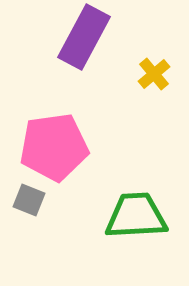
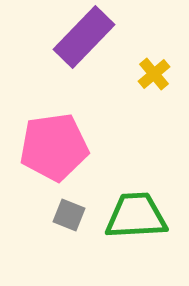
purple rectangle: rotated 16 degrees clockwise
gray square: moved 40 px right, 15 px down
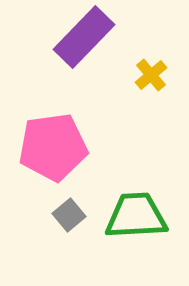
yellow cross: moved 3 px left, 1 px down
pink pentagon: moved 1 px left
gray square: rotated 28 degrees clockwise
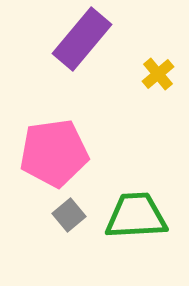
purple rectangle: moved 2 px left, 2 px down; rotated 4 degrees counterclockwise
yellow cross: moved 7 px right, 1 px up
pink pentagon: moved 1 px right, 6 px down
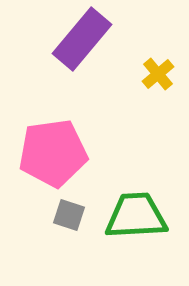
pink pentagon: moved 1 px left
gray square: rotated 32 degrees counterclockwise
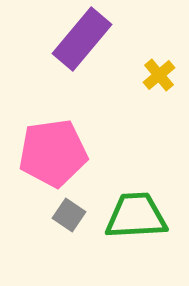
yellow cross: moved 1 px right, 1 px down
gray square: rotated 16 degrees clockwise
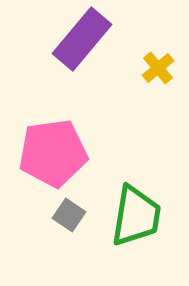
yellow cross: moved 1 px left, 7 px up
green trapezoid: rotated 102 degrees clockwise
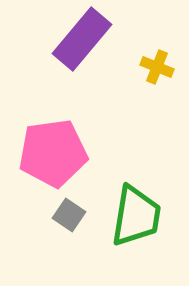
yellow cross: moved 1 px left, 1 px up; rotated 28 degrees counterclockwise
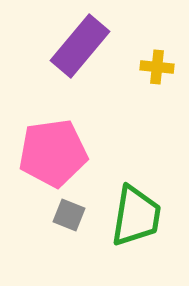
purple rectangle: moved 2 px left, 7 px down
yellow cross: rotated 16 degrees counterclockwise
gray square: rotated 12 degrees counterclockwise
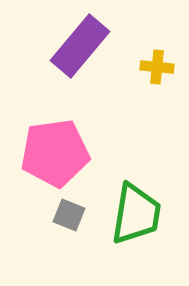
pink pentagon: moved 2 px right
green trapezoid: moved 2 px up
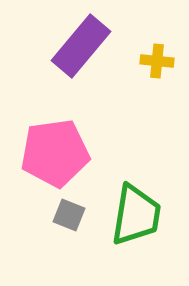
purple rectangle: moved 1 px right
yellow cross: moved 6 px up
green trapezoid: moved 1 px down
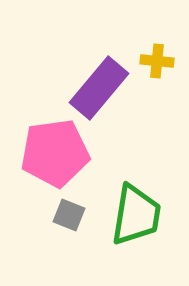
purple rectangle: moved 18 px right, 42 px down
